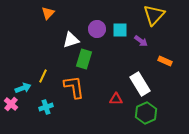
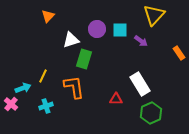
orange triangle: moved 3 px down
orange rectangle: moved 14 px right, 8 px up; rotated 32 degrees clockwise
cyan cross: moved 1 px up
green hexagon: moved 5 px right
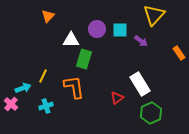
white triangle: rotated 18 degrees clockwise
red triangle: moved 1 px right, 1 px up; rotated 40 degrees counterclockwise
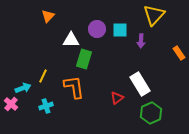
purple arrow: rotated 56 degrees clockwise
